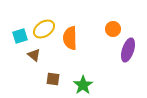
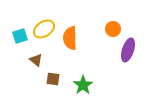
brown triangle: moved 2 px right, 5 px down
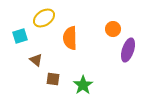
yellow ellipse: moved 11 px up
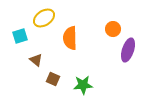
brown square: rotated 16 degrees clockwise
green star: rotated 30 degrees clockwise
